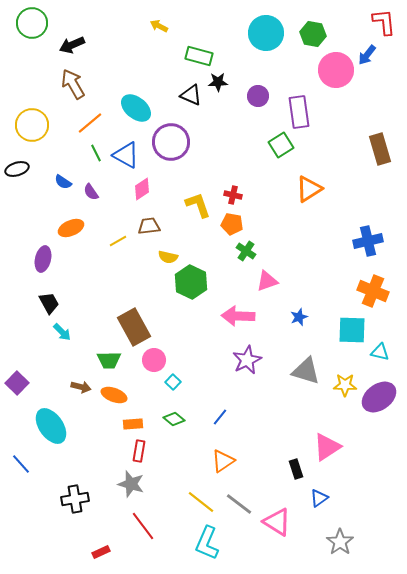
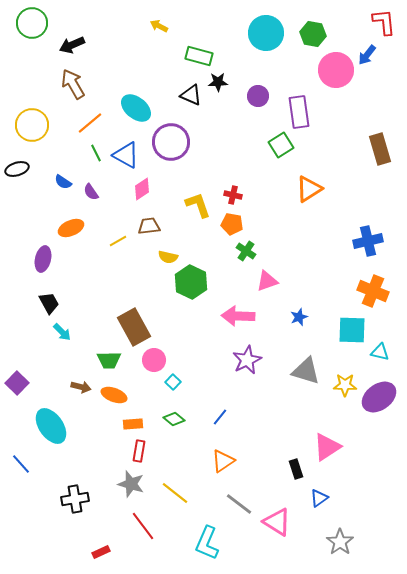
yellow line at (201, 502): moved 26 px left, 9 px up
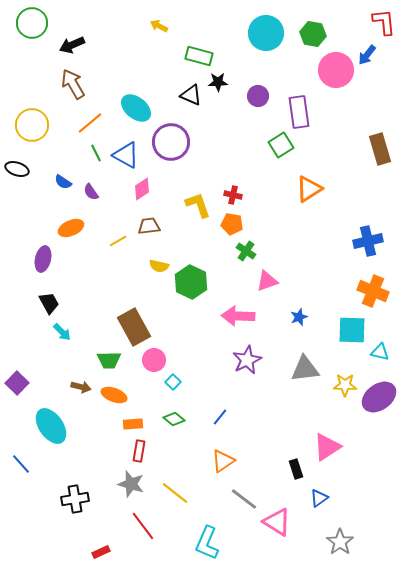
black ellipse at (17, 169): rotated 35 degrees clockwise
yellow semicircle at (168, 257): moved 9 px left, 9 px down
gray triangle at (306, 371): moved 1 px left, 2 px up; rotated 24 degrees counterclockwise
gray line at (239, 504): moved 5 px right, 5 px up
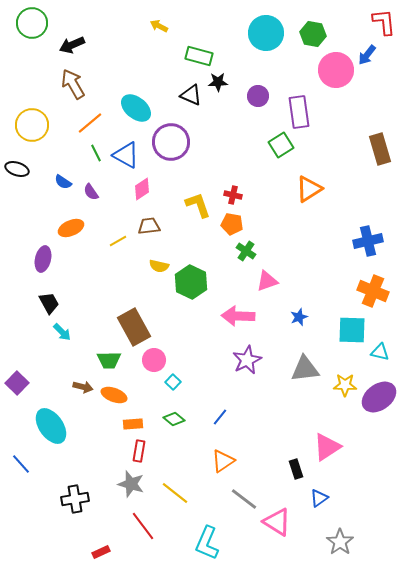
brown arrow at (81, 387): moved 2 px right
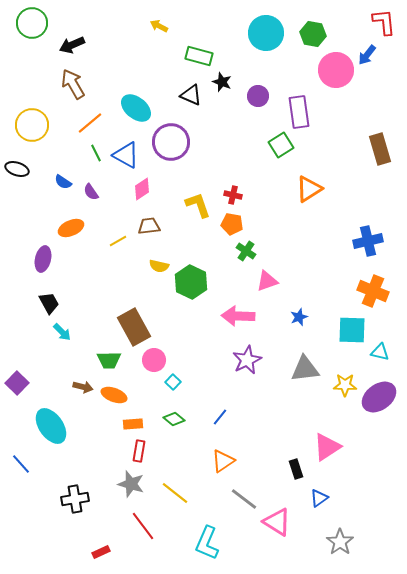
black star at (218, 82): moved 4 px right; rotated 24 degrees clockwise
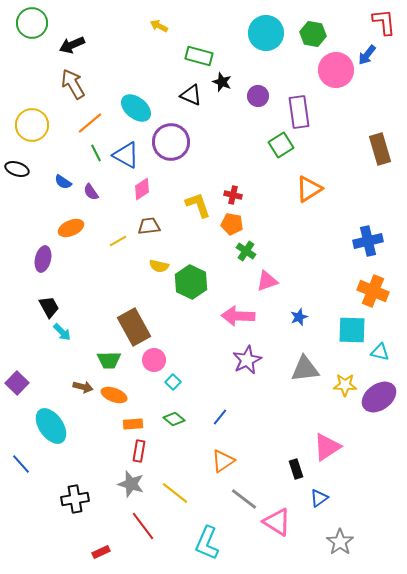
black trapezoid at (49, 303): moved 4 px down
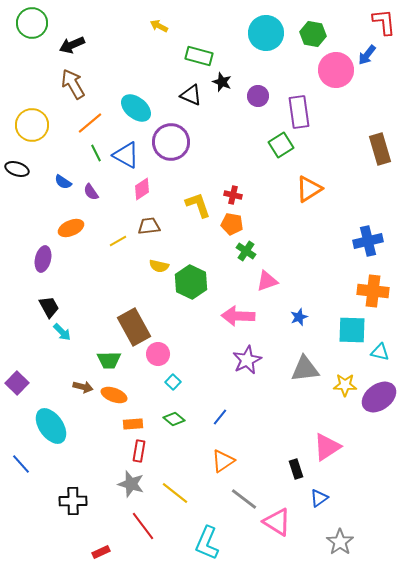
orange cross at (373, 291): rotated 16 degrees counterclockwise
pink circle at (154, 360): moved 4 px right, 6 px up
black cross at (75, 499): moved 2 px left, 2 px down; rotated 8 degrees clockwise
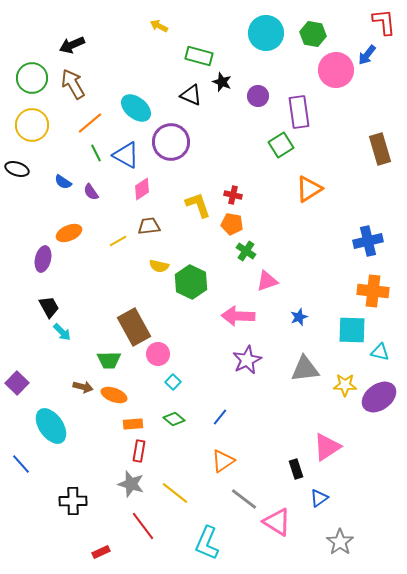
green circle at (32, 23): moved 55 px down
orange ellipse at (71, 228): moved 2 px left, 5 px down
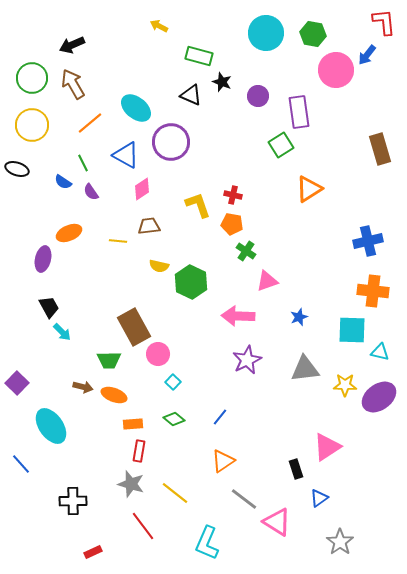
green line at (96, 153): moved 13 px left, 10 px down
yellow line at (118, 241): rotated 36 degrees clockwise
red rectangle at (101, 552): moved 8 px left
